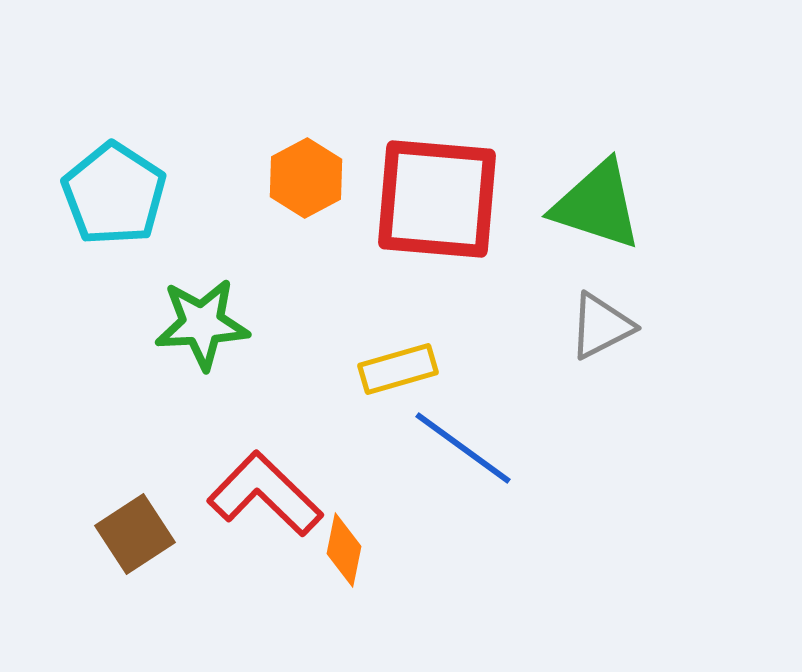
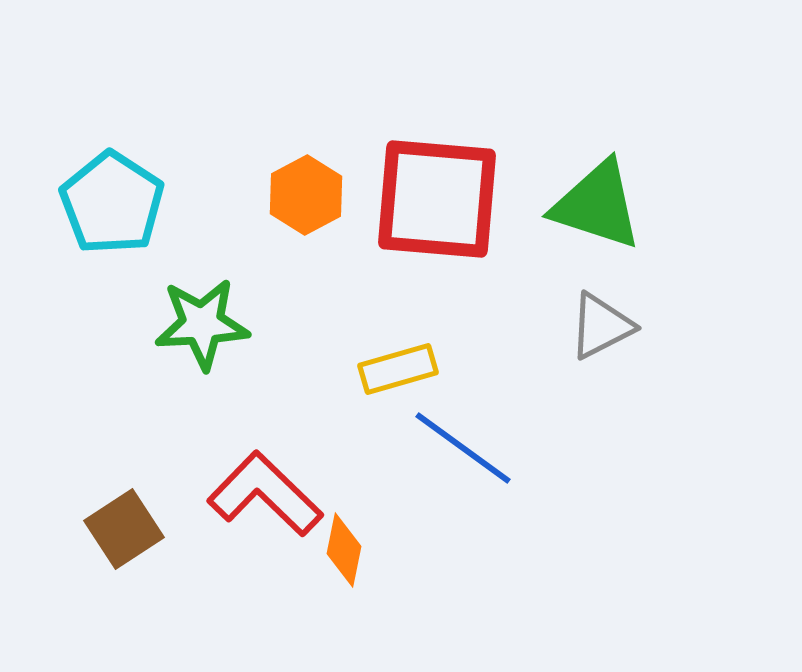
orange hexagon: moved 17 px down
cyan pentagon: moved 2 px left, 9 px down
brown square: moved 11 px left, 5 px up
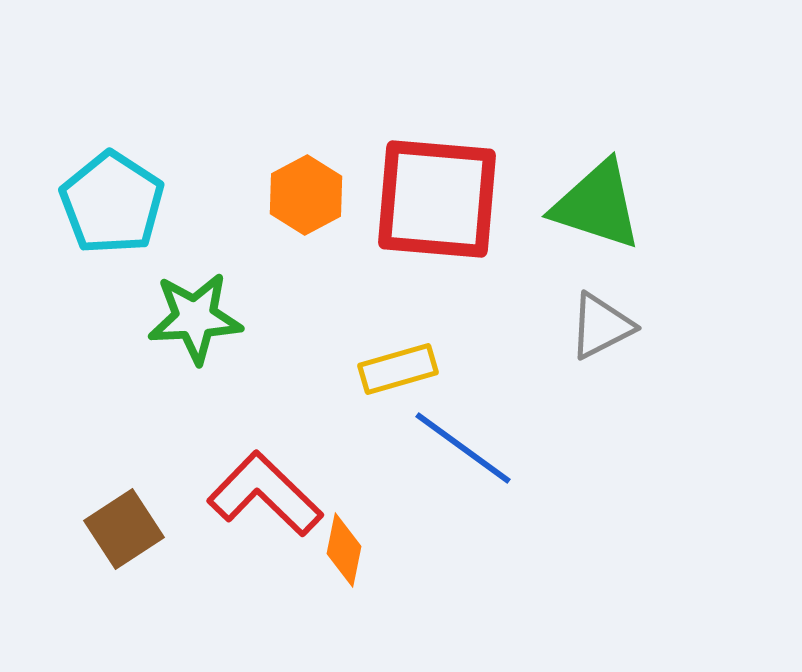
green star: moved 7 px left, 6 px up
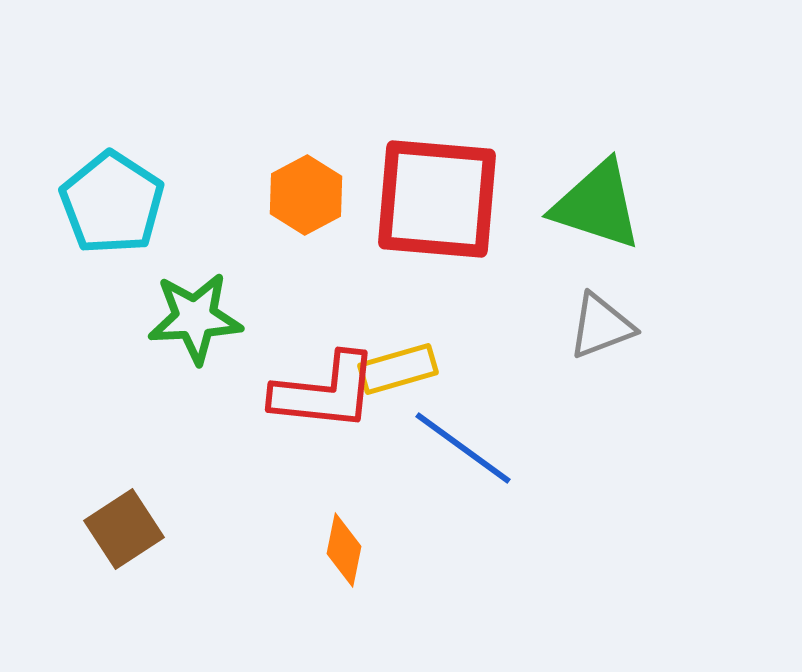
gray triangle: rotated 6 degrees clockwise
red L-shape: moved 60 px right, 102 px up; rotated 142 degrees clockwise
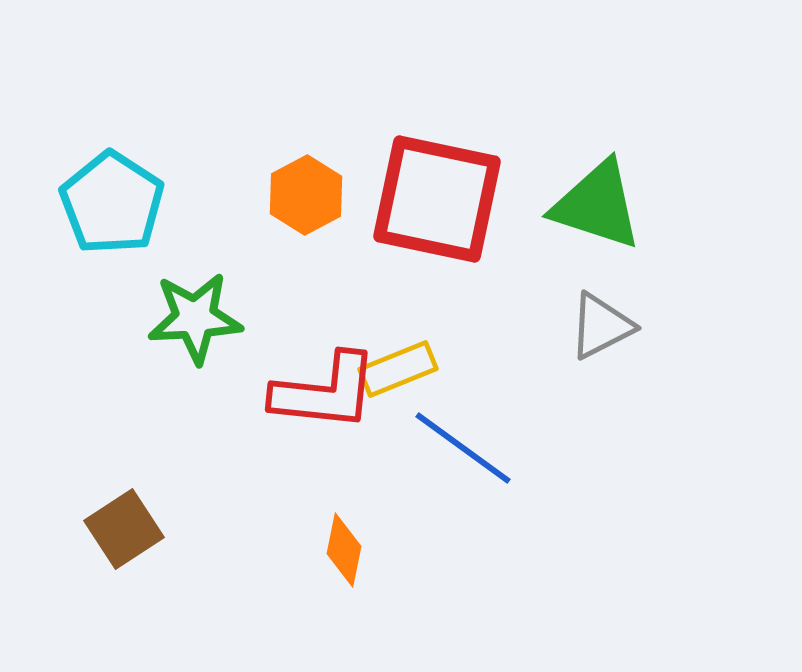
red square: rotated 7 degrees clockwise
gray triangle: rotated 6 degrees counterclockwise
yellow rectangle: rotated 6 degrees counterclockwise
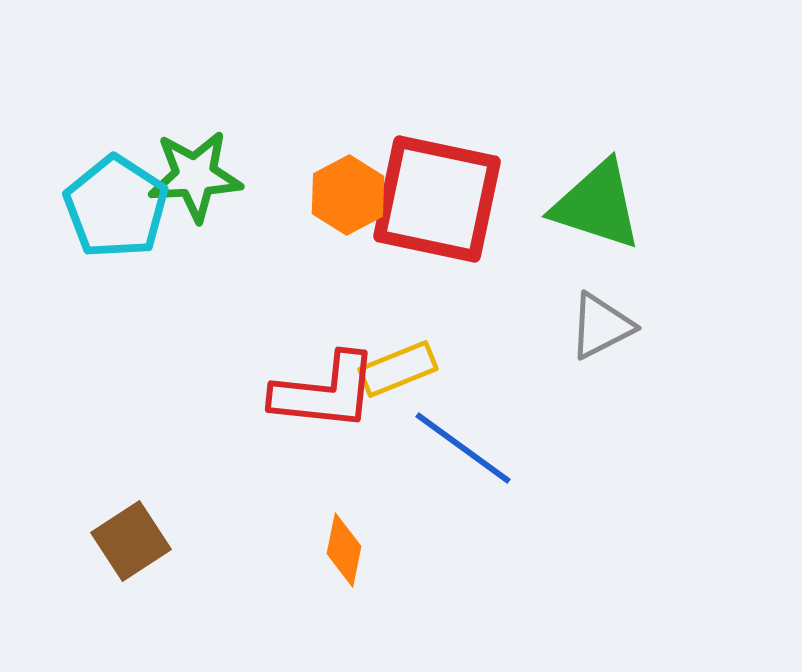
orange hexagon: moved 42 px right
cyan pentagon: moved 4 px right, 4 px down
green star: moved 142 px up
brown square: moved 7 px right, 12 px down
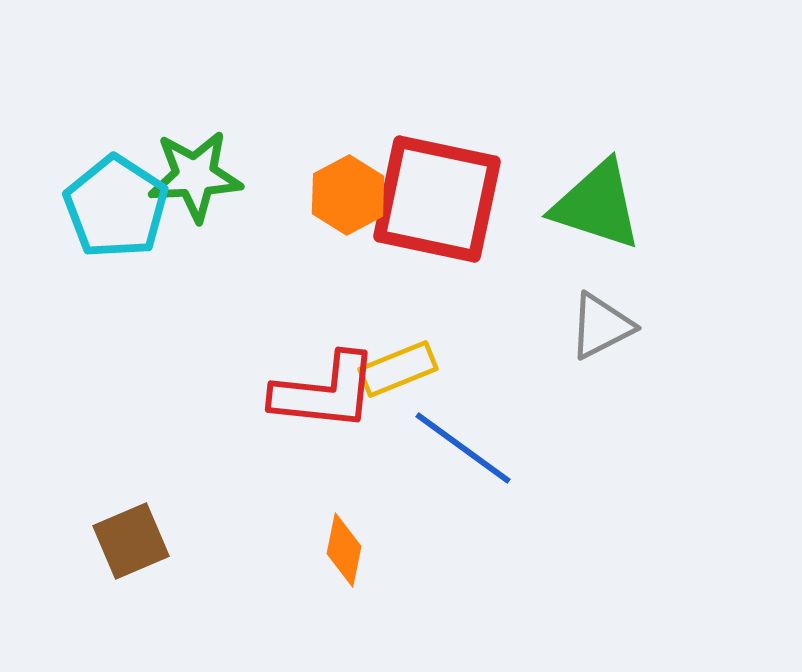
brown square: rotated 10 degrees clockwise
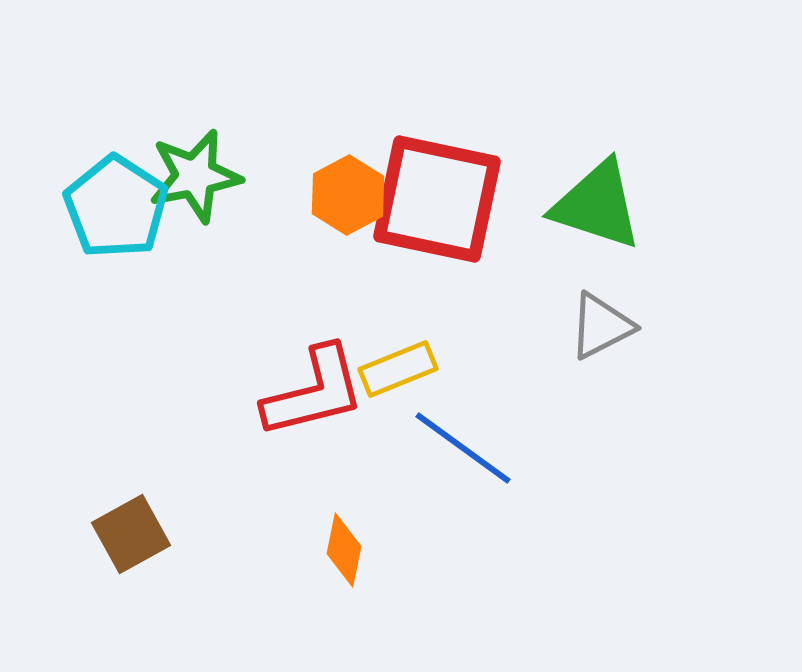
green star: rotated 8 degrees counterclockwise
red L-shape: moved 11 px left; rotated 20 degrees counterclockwise
brown square: moved 7 px up; rotated 6 degrees counterclockwise
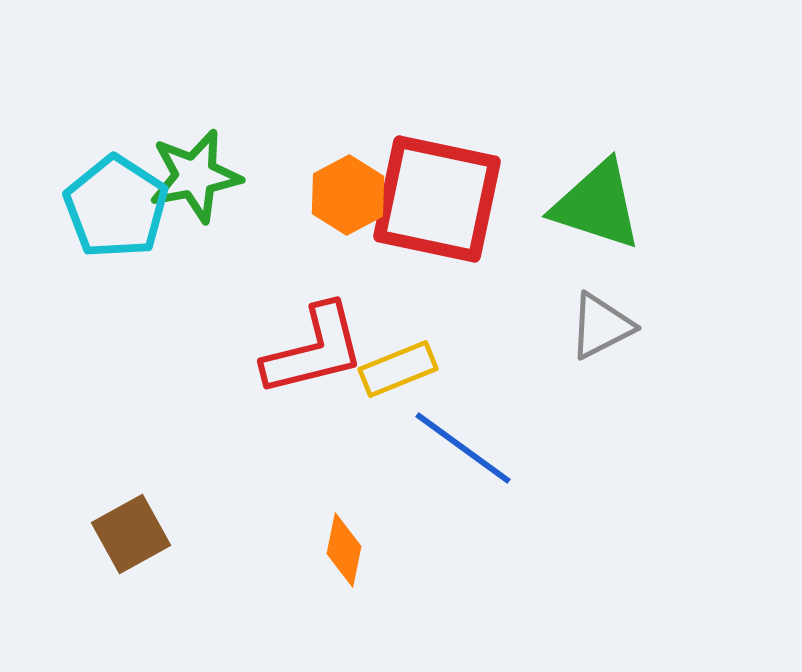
red L-shape: moved 42 px up
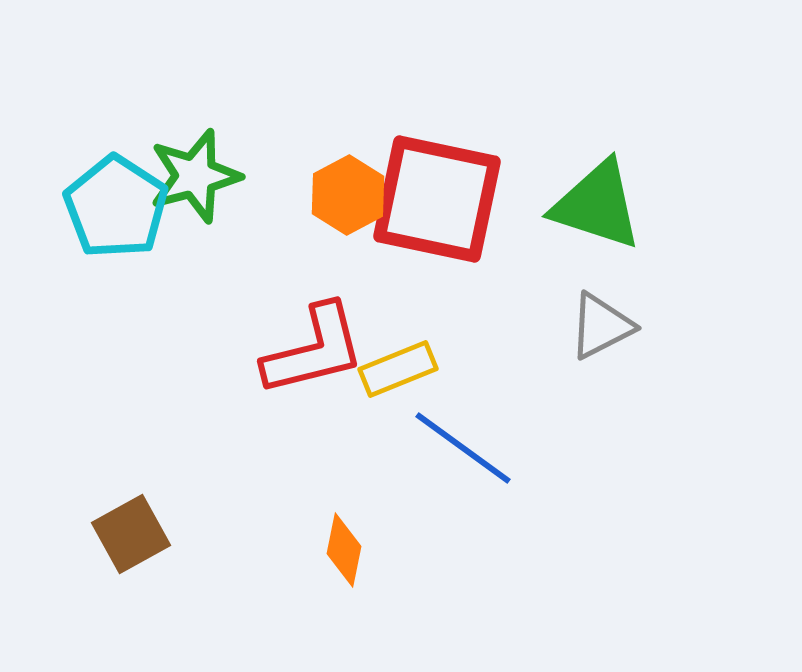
green star: rotated 4 degrees counterclockwise
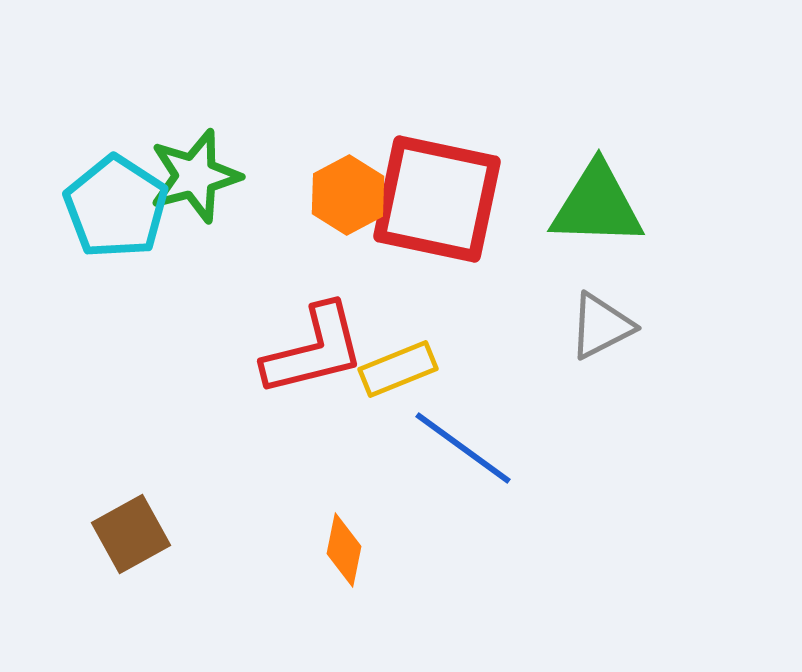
green triangle: rotated 16 degrees counterclockwise
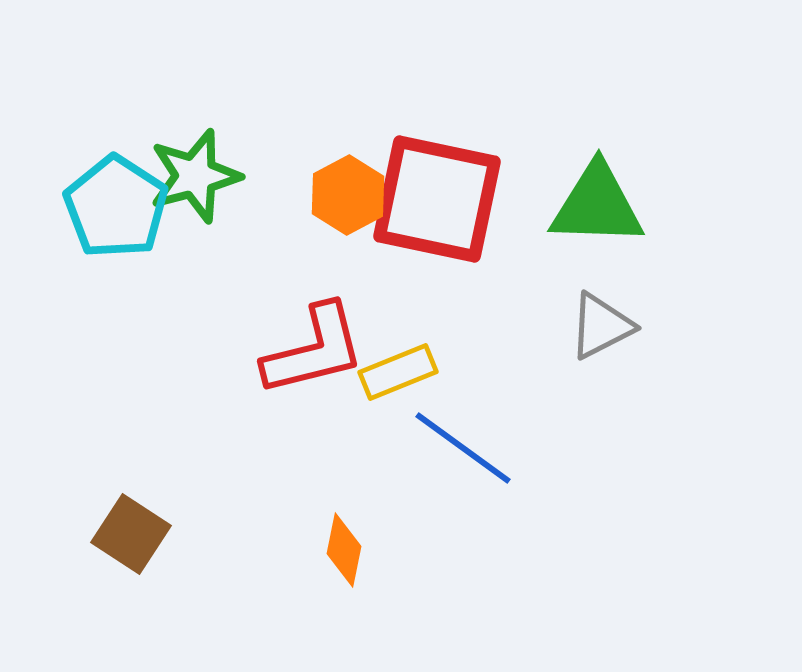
yellow rectangle: moved 3 px down
brown square: rotated 28 degrees counterclockwise
